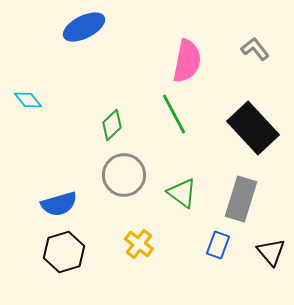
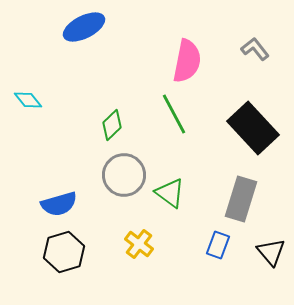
green triangle: moved 12 px left
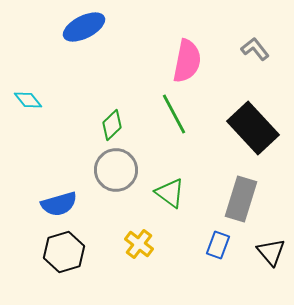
gray circle: moved 8 px left, 5 px up
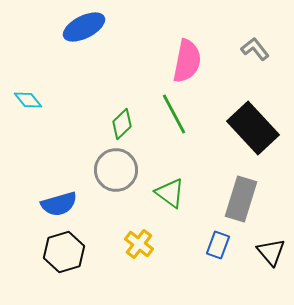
green diamond: moved 10 px right, 1 px up
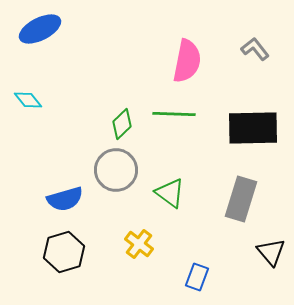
blue ellipse: moved 44 px left, 2 px down
green line: rotated 60 degrees counterclockwise
black rectangle: rotated 48 degrees counterclockwise
blue semicircle: moved 6 px right, 5 px up
blue rectangle: moved 21 px left, 32 px down
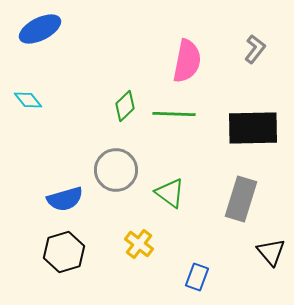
gray L-shape: rotated 76 degrees clockwise
green diamond: moved 3 px right, 18 px up
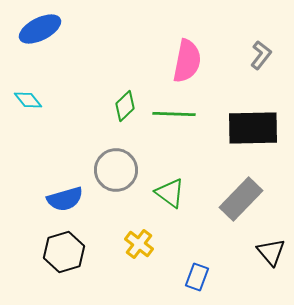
gray L-shape: moved 6 px right, 6 px down
gray rectangle: rotated 27 degrees clockwise
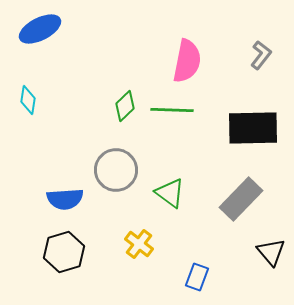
cyan diamond: rotated 48 degrees clockwise
green line: moved 2 px left, 4 px up
blue semicircle: rotated 12 degrees clockwise
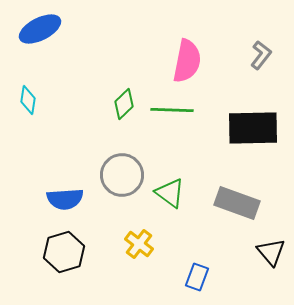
green diamond: moved 1 px left, 2 px up
gray circle: moved 6 px right, 5 px down
gray rectangle: moved 4 px left, 4 px down; rotated 66 degrees clockwise
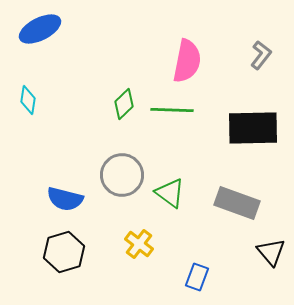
blue semicircle: rotated 18 degrees clockwise
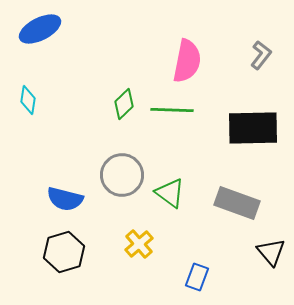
yellow cross: rotated 12 degrees clockwise
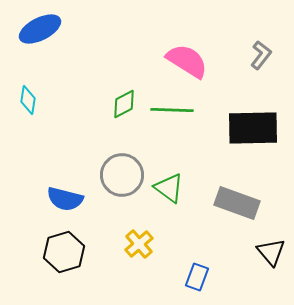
pink semicircle: rotated 69 degrees counterclockwise
green diamond: rotated 16 degrees clockwise
green triangle: moved 1 px left, 5 px up
